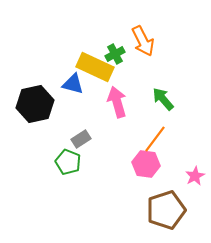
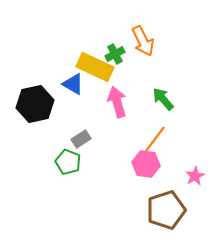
blue triangle: rotated 15 degrees clockwise
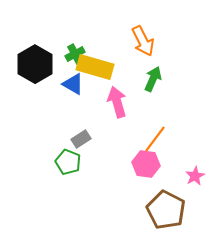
green cross: moved 40 px left
yellow rectangle: rotated 9 degrees counterclockwise
green arrow: moved 10 px left, 20 px up; rotated 65 degrees clockwise
black hexagon: moved 40 px up; rotated 18 degrees counterclockwise
brown pentagon: rotated 27 degrees counterclockwise
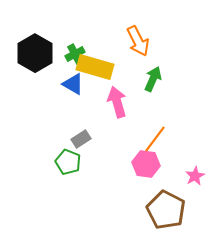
orange arrow: moved 5 px left
black hexagon: moved 11 px up
